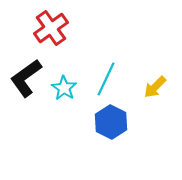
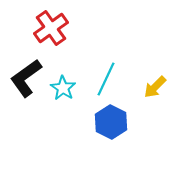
cyan star: moved 1 px left
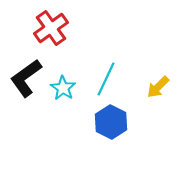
yellow arrow: moved 3 px right
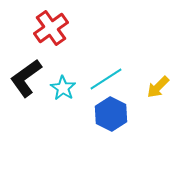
cyan line: rotated 32 degrees clockwise
blue hexagon: moved 8 px up
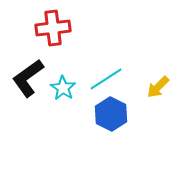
red cross: moved 2 px right; rotated 28 degrees clockwise
black L-shape: moved 2 px right
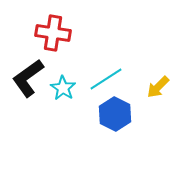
red cross: moved 5 px down; rotated 16 degrees clockwise
blue hexagon: moved 4 px right
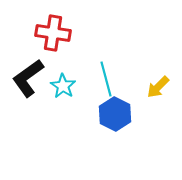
cyan line: rotated 72 degrees counterclockwise
cyan star: moved 2 px up
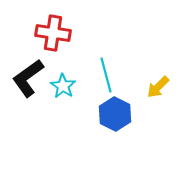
cyan line: moved 4 px up
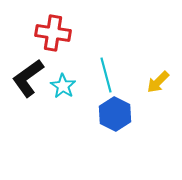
yellow arrow: moved 5 px up
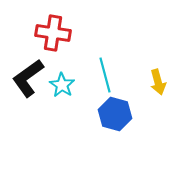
cyan line: moved 1 px left
yellow arrow: rotated 60 degrees counterclockwise
cyan star: moved 1 px left, 1 px up
blue hexagon: rotated 12 degrees counterclockwise
